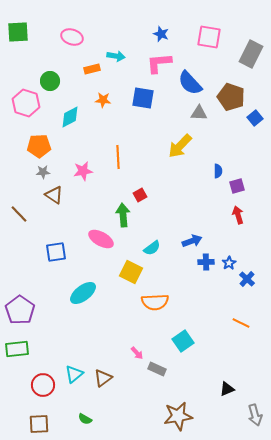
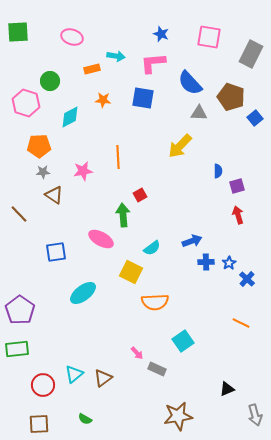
pink L-shape at (159, 63): moved 6 px left
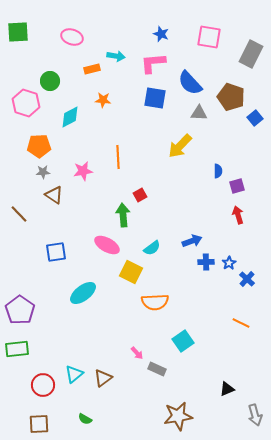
blue square at (143, 98): moved 12 px right
pink ellipse at (101, 239): moved 6 px right, 6 px down
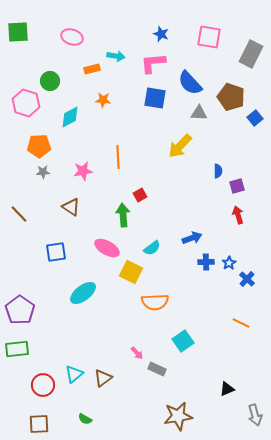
brown triangle at (54, 195): moved 17 px right, 12 px down
blue arrow at (192, 241): moved 3 px up
pink ellipse at (107, 245): moved 3 px down
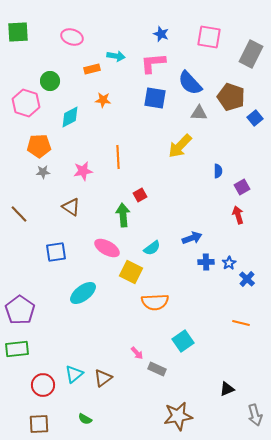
purple square at (237, 186): moved 5 px right, 1 px down; rotated 14 degrees counterclockwise
orange line at (241, 323): rotated 12 degrees counterclockwise
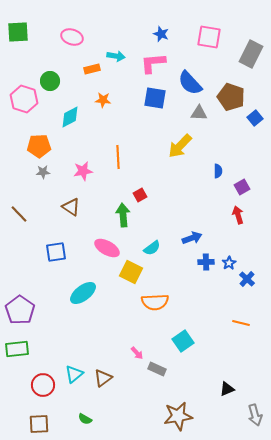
pink hexagon at (26, 103): moved 2 px left, 4 px up
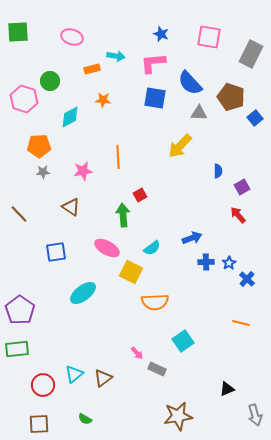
red arrow at (238, 215): rotated 24 degrees counterclockwise
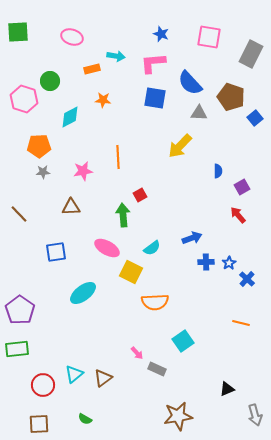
brown triangle at (71, 207): rotated 36 degrees counterclockwise
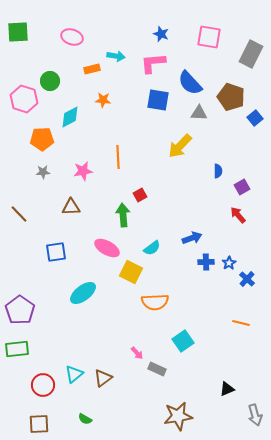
blue square at (155, 98): moved 3 px right, 2 px down
orange pentagon at (39, 146): moved 3 px right, 7 px up
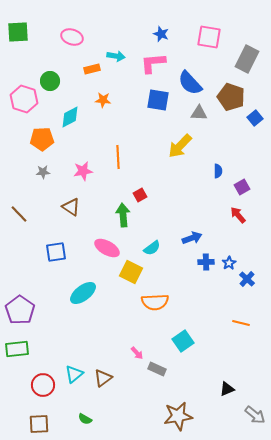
gray rectangle at (251, 54): moved 4 px left, 5 px down
brown triangle at (71, 207): rotated 36 degrees clockwise
gray arrow at (255, 415): rotated 35 degrees counterclockwise
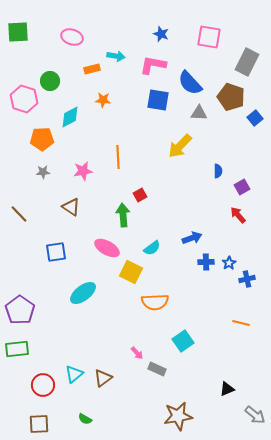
gray rectangle at (247, 59): moved 3 px down
pink L-shape at (153, 63): moved 2 px down; rotated 16 degrees clockwise
blue cross at (247, 279): rotated 35 degrees clockwise
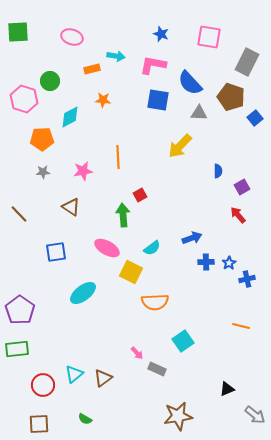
orange line at (241, 323): moved 3 px down
